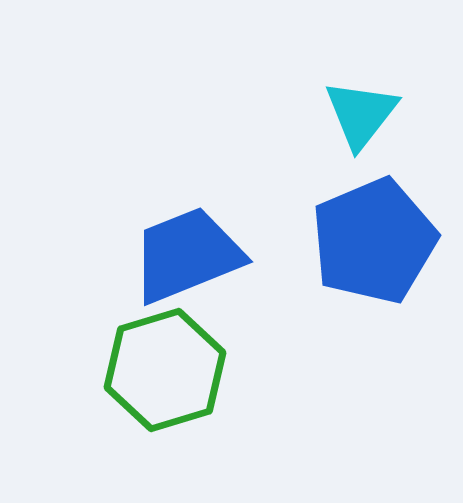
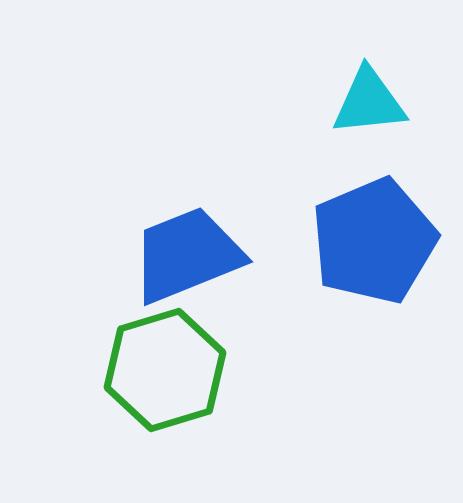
cyan triangle: moved 8 px right, 12 px up; rotated 46 degrees clockwise
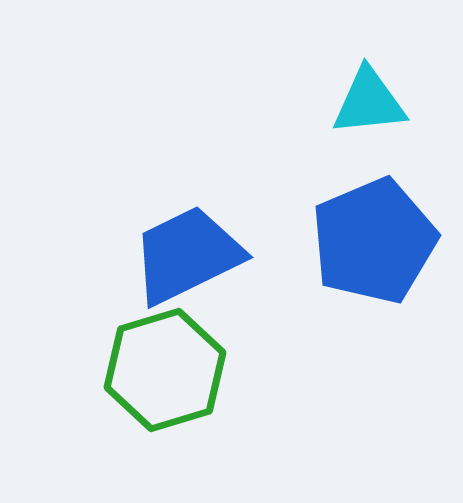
blue trapezoid: rotated 4 degrees counterclockwise
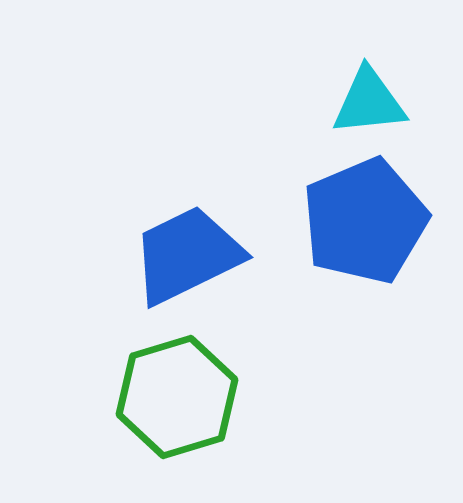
blue pentagon: moved 9 px left, 20 px up
green hexagon: moved 12 px right, 27 px down
